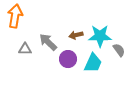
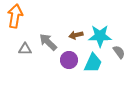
gray semicircle: moved 2 px down
purple circle: moved 1 px right, 1 px down
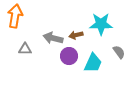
cyan star: moved 1 px right, 12 px up
gray arrow: moved 5 px right, 4 px up; rotated 30 degrees counterclockwise
purple circle: moved 4 px up
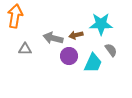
gray semicircle: moved 8 px left, 2 px up
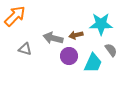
orange arrow: rotated 35 degrees clockwise
gray triangle: rotated 16 degrees clockwise
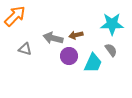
cyan star: moved 11 px right
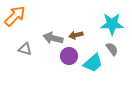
gray semicircle: moved 1 px right, 1 px up
cyan trapezoid: rotated 25 degrees clockwise
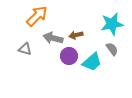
orange arrow: moved 22 px right
cyan star: rotated 10 degrees counterclockwise
cyan trapezoid: moved 1 px left, 1 px up
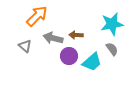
brown arrow: rotated 16 degrees clockwise
gray triangle: moved 3 px up; rotated 24 degrees clockwise
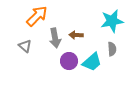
cyan star: moved 3 px up
gray arrow: moved 2 px right; rotated 114 degrees counterclockwise
gray semicircle: rotated 32 degrees clockwise
purple circle: moved 5 px down
